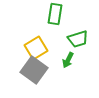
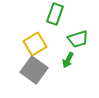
green rectangle: rotated 10 degrees clockwise
yellow square: moved 1 px left, 4 px up
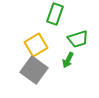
yellow square: moved 1 px right, 1 px down
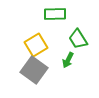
green rectangle: rotated 70 degrees clockwise
green trapezoid: rotated 75 degrees clockwise
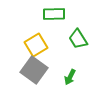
green rectangle: moved 1 px left
green arrow: moved 2 px right, 17 px down
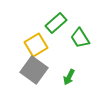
green rectangle: moved 2 px right, 9 px down; rotated 40 degrees counterclockwise
green trapezoid: moved 2 px right, 1 px up
green arrow: moved 1 px left
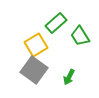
green trapezoid: moved 2 px up
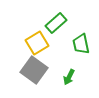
green trapezoid: moved 1 px right, 8 px down; rotated 20 degrees clockwise
yellow square: moved 1 px right, 2 px up
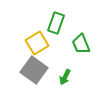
green rectangle: rotated 30 degrees counterclockwise
green trapezoid: rotated 10 degrees counterclockwise
green arrow: moved 4 px left
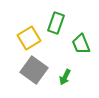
yellow square: moved 8 px left, 5 px up
